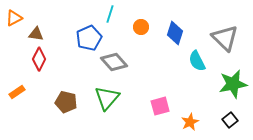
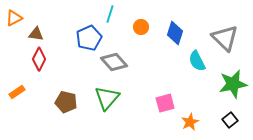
pink square: moved 5 px right, 3 px up
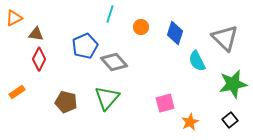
blue pentagon: moved 4 px left, 8 px down
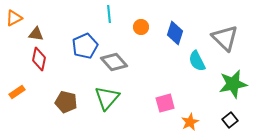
cyan line: moved 1 px left; rotated 24 degrees counterclockwise
red diamond: rotated 15 degrees counterclockwise
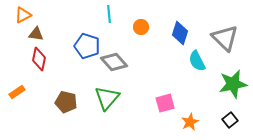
orange triangle: moved 9 px right, 3 px up
blue diamond: moved 5 px right
blue pentagon: moved 2 px right; rotated 30 degrees counterclockwise
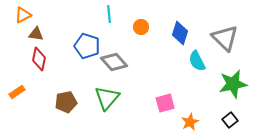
brown pentagon: rotated 25 degrees counterclockwise
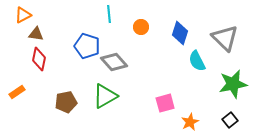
green triangle: moved 2 px left, 2 px up; rotated 20 degrees clockwise
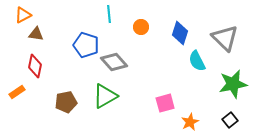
blue pentagon: moved 1 px left, 1 px up
red diamond: moved 4 px left, 7 px down
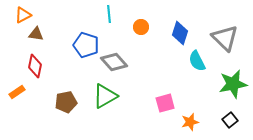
orange star: rotated 12 degrees clockwise
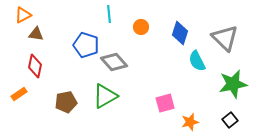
orange rectangle: moved 2 px right, 2 px down
